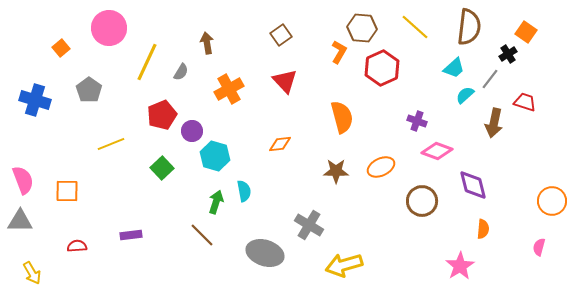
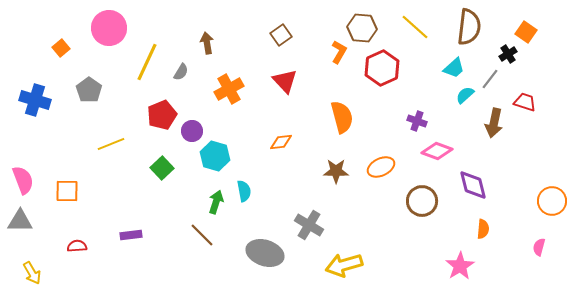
orange diamond at (280, 144): moved 1 px right, 2 px up
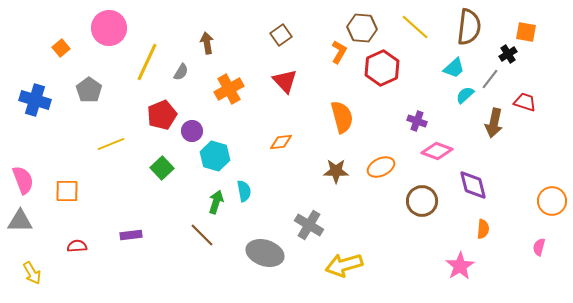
orange square at (526, 32): rotated 25 degrees counterclockwise
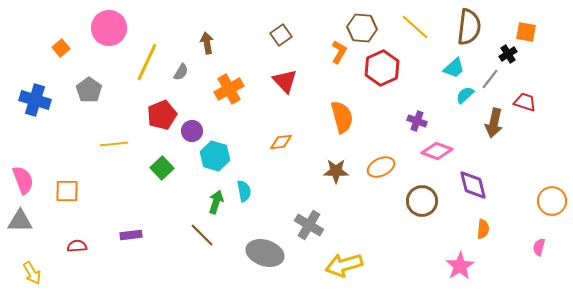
yellow line at (111, 144): moved 3 px right; rotated 16 degrees clockwise
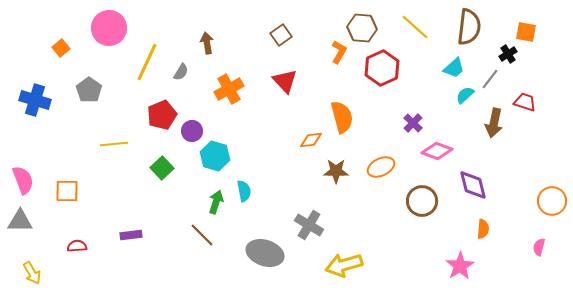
purple cross at (417, 121): moved 4 px left, 2 px down; rotated 24 degrees clockwise
orange diamond at (281, 142): moved 30 px right, 2 px up
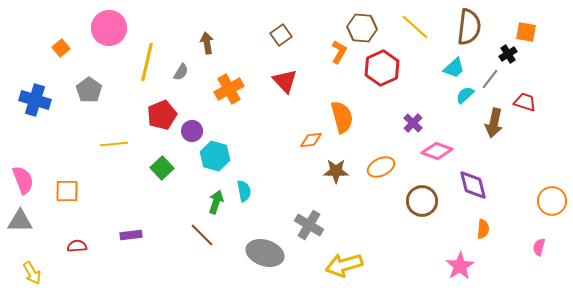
yellow line at (147, 62): rotated 12 degrees counterclockwise
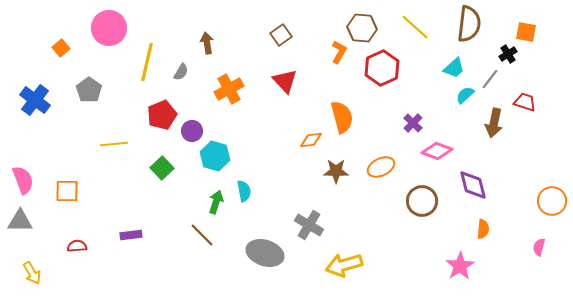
brown semicircle at (469, 27): moved 3 px up
blue cross at (35, 100): rotated 20 degrees clockwise
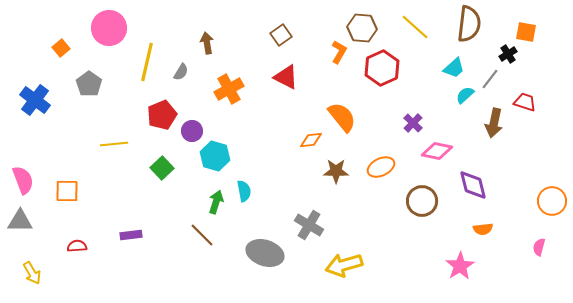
red triangle at (285, 81): moved 1 px right, 4 px up; rotated 20 degrees counterclockwise
gray pentagon at (89, 90): moved 6 px up
orange semicircle at (342, 117): rotated 24 degrees counterclockwise
pink diamond at (437, 151): rotated 8 degrees counterclockwise
orange semicircle at (483, 229): rotated 78 degrees clockwise
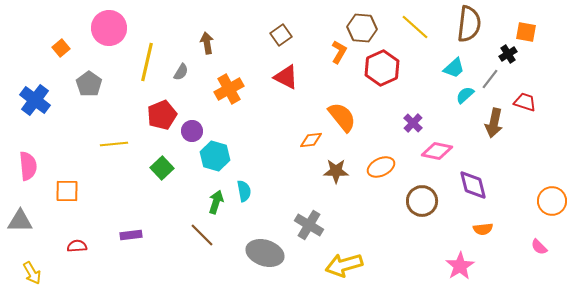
pink semicircle at (23, 180): moved 5 px right, 14 px up; rotated 16 degrees clockwise
pink semicircle at (539, 247): rotated 60 degrees counterclockwise
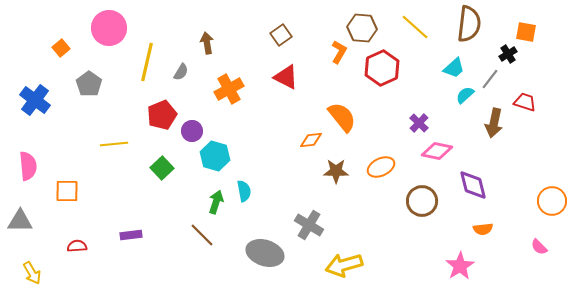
purple cross at (413, 123): moved 6 px right
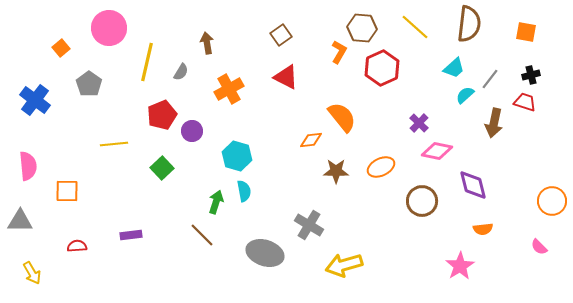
black cross at (508, 54): moved 23 px right, 21 px down; rotated 18 degrees clockwise
cyan hexagon at (215, 156): moved 22 px right
